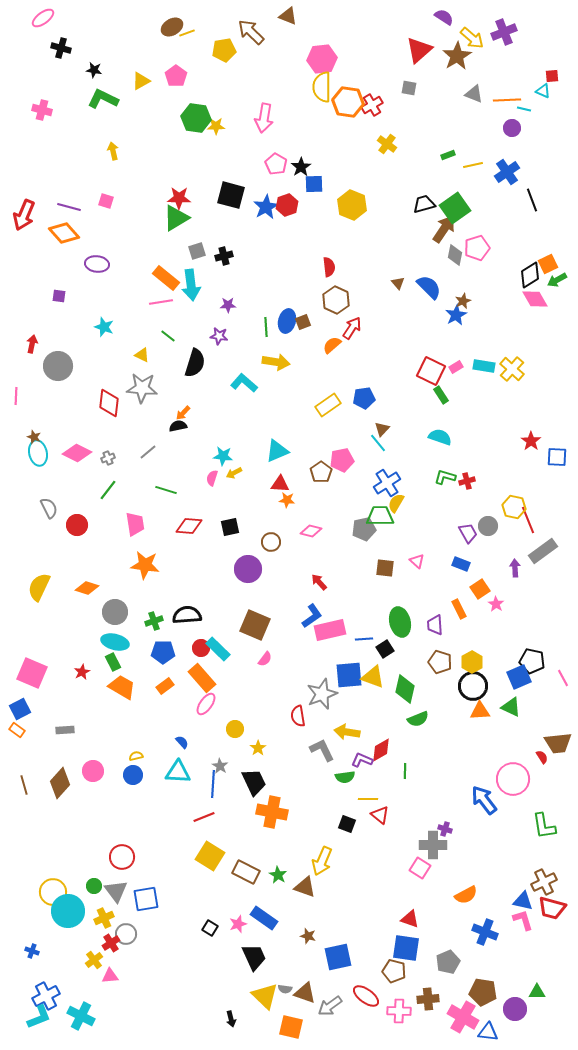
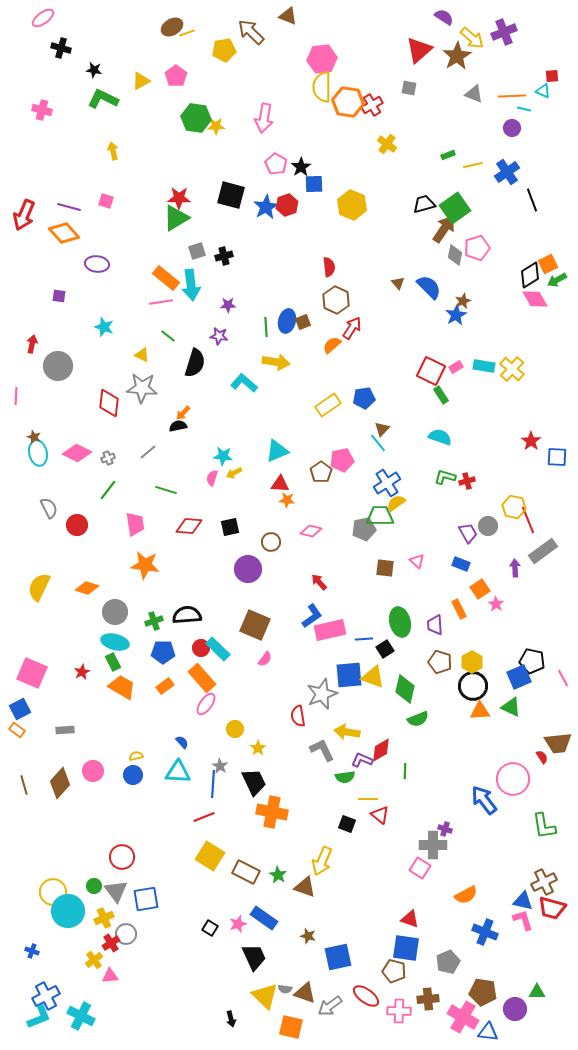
orange line at (507, 100): moved 5 px right, 4 px up
yellow semicircle at (396, 503): rotated 24 degrees clockwise
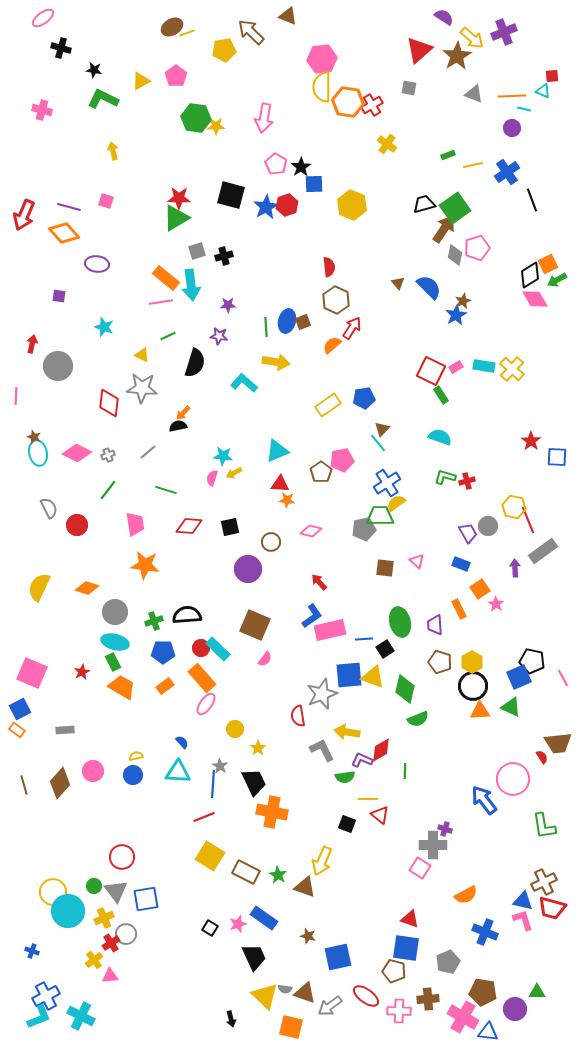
green line at (168, 336): rotated 63 degrees counterclockwise
gray cross at (108, 458): moved 3 px up
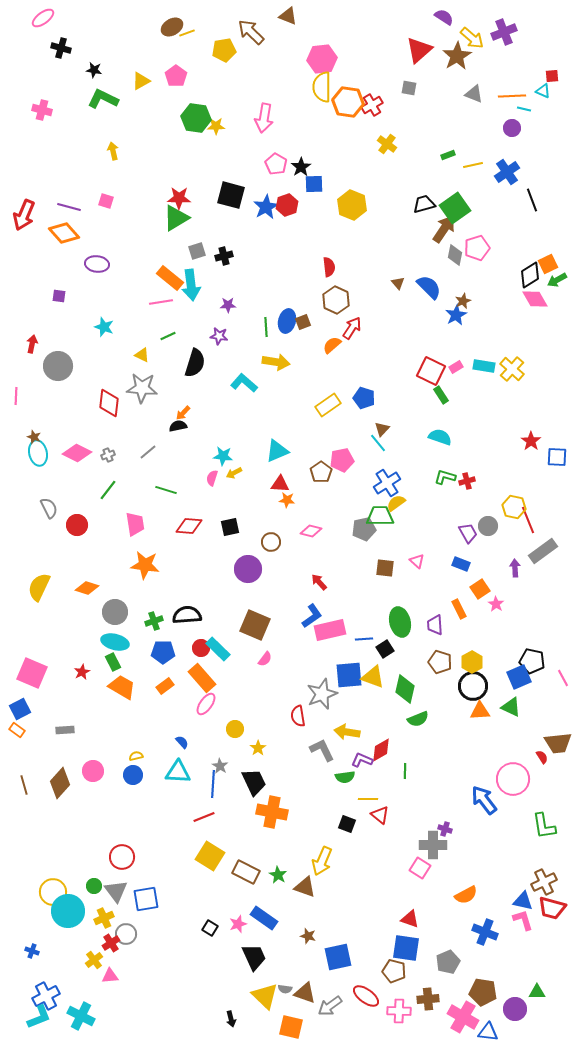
orange rectangle at (166, 278): moved 4 px right
blue pentagon at (364, 398): rotated 25 degrees clockwise
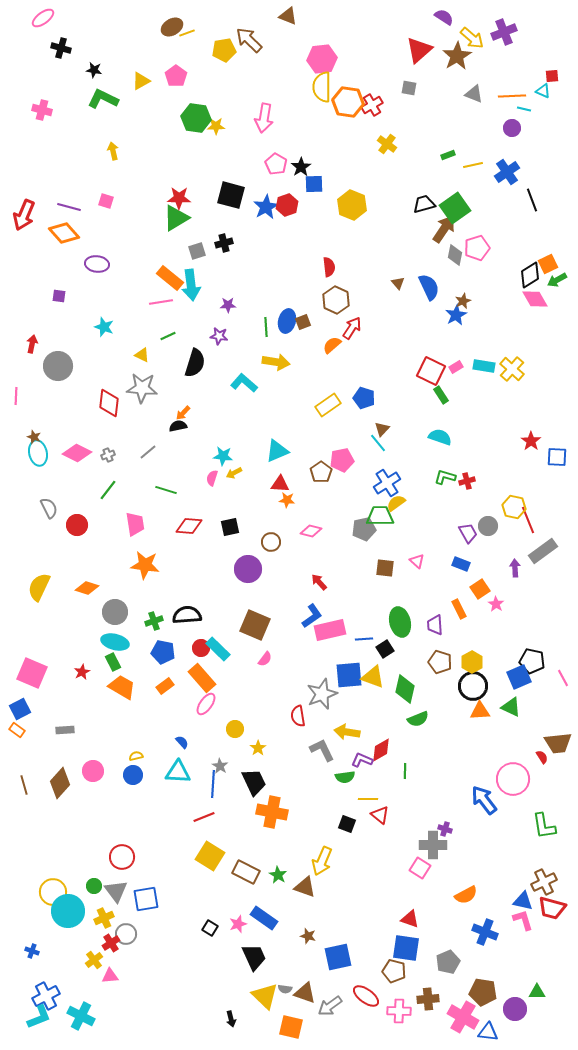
brown arrow at (251, 32): moved 2 px left, 8 px down
black cross at (224, 256): moved 13 px up
blue semicircle at (429, 287): rotated 20 degrees clockwise
blue pentagon at (163, 652): rotated 10 degrees clockwise
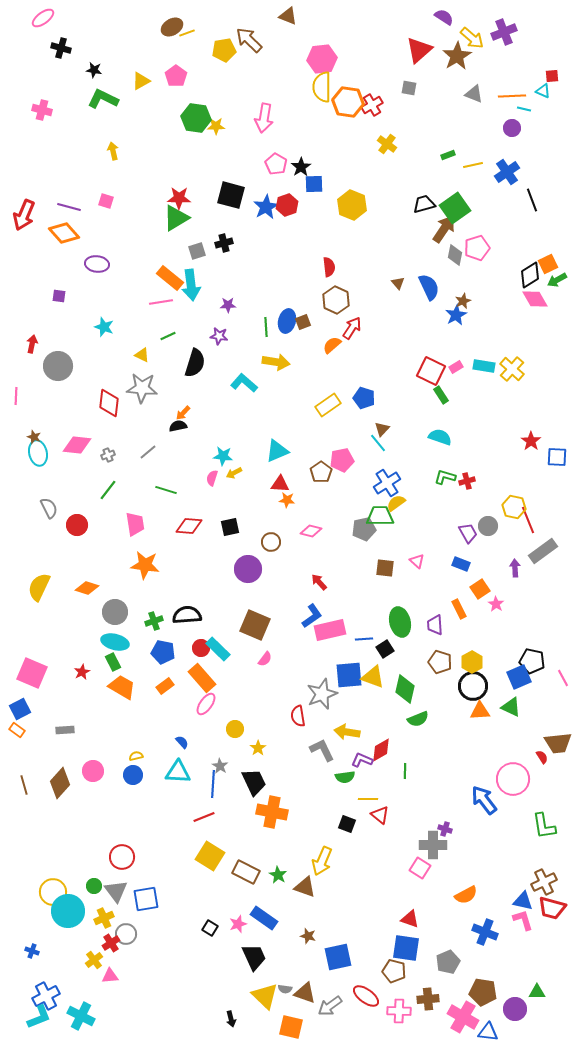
pink diamond at (77, 453): moved 8 px up; rotated 20 degrees counterclockwise
